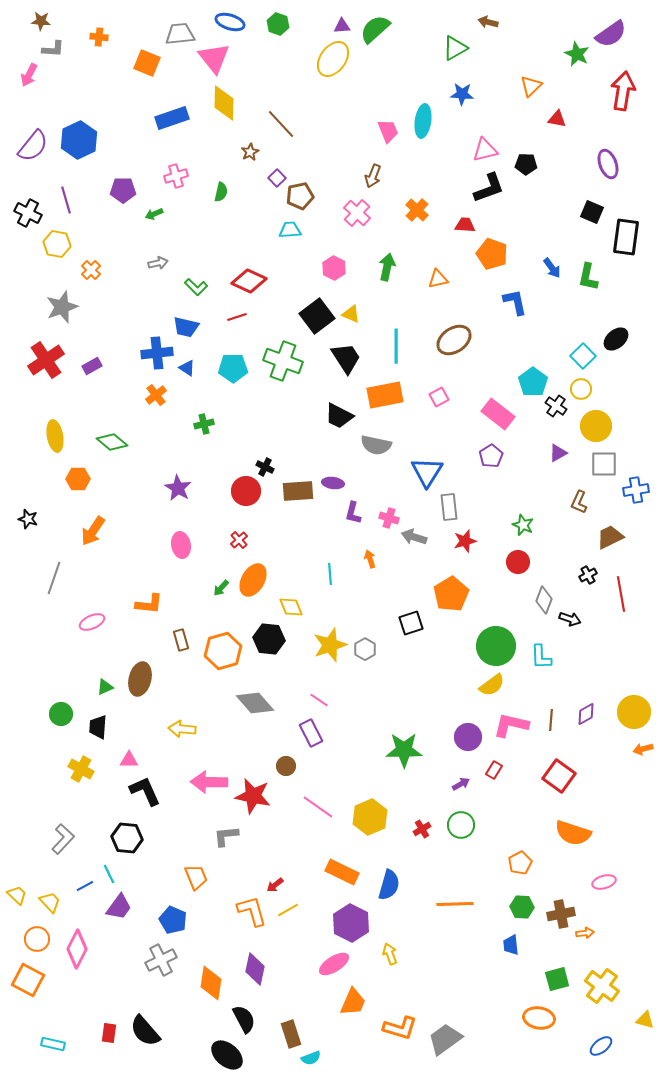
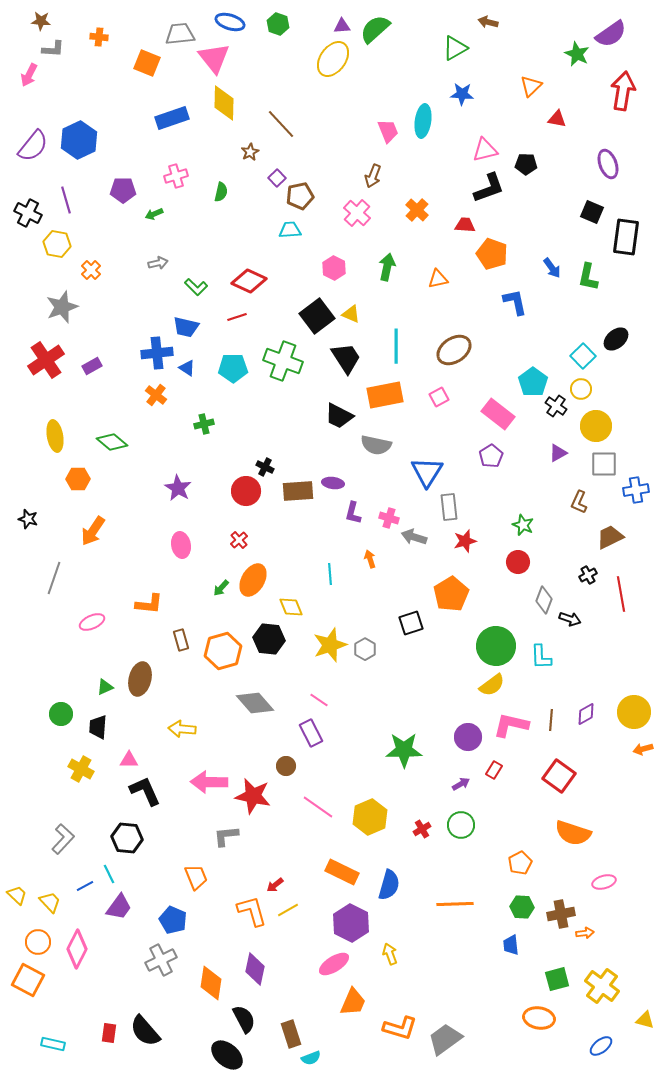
brown ellipse at (454, 340): moved 10 px down
orange cross at (156, 395): rotated 15 degrees counterclockwise
orange circle at (37, 939): moved 1 px right, 3 px down
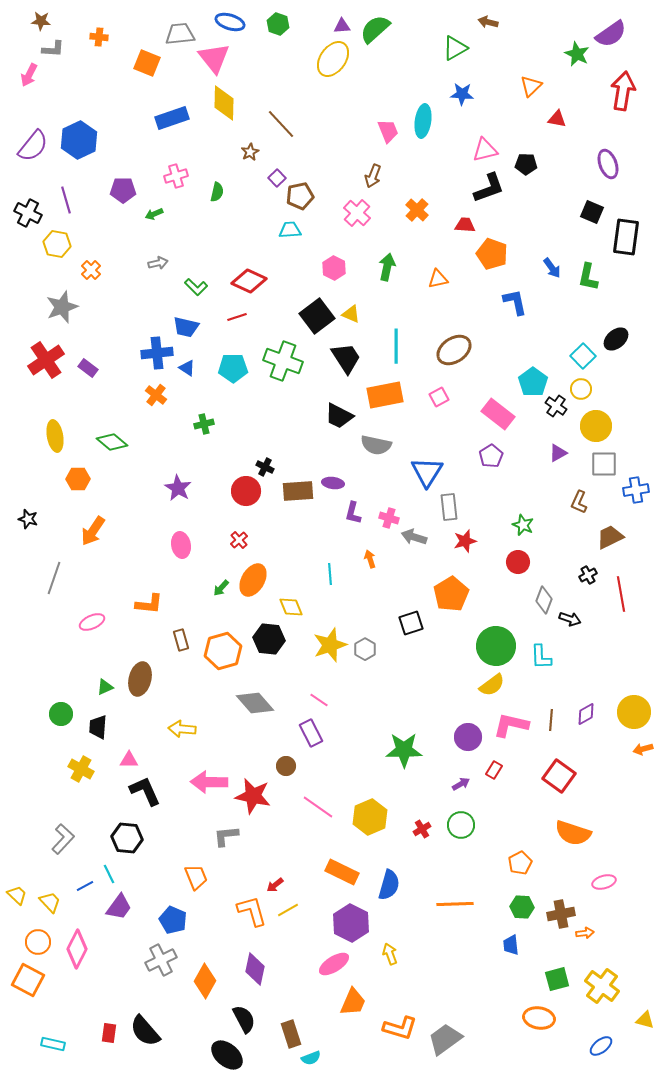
green semicircle at (221, 192): moved 4 px left
purple rectangle at (92, 366): moved 4 px left, 2 px down; rotated 66 degrees clockwise
orange diamond at (211, 983): moved 6 px left, 2 px up; rotated 20 degrees clockwise
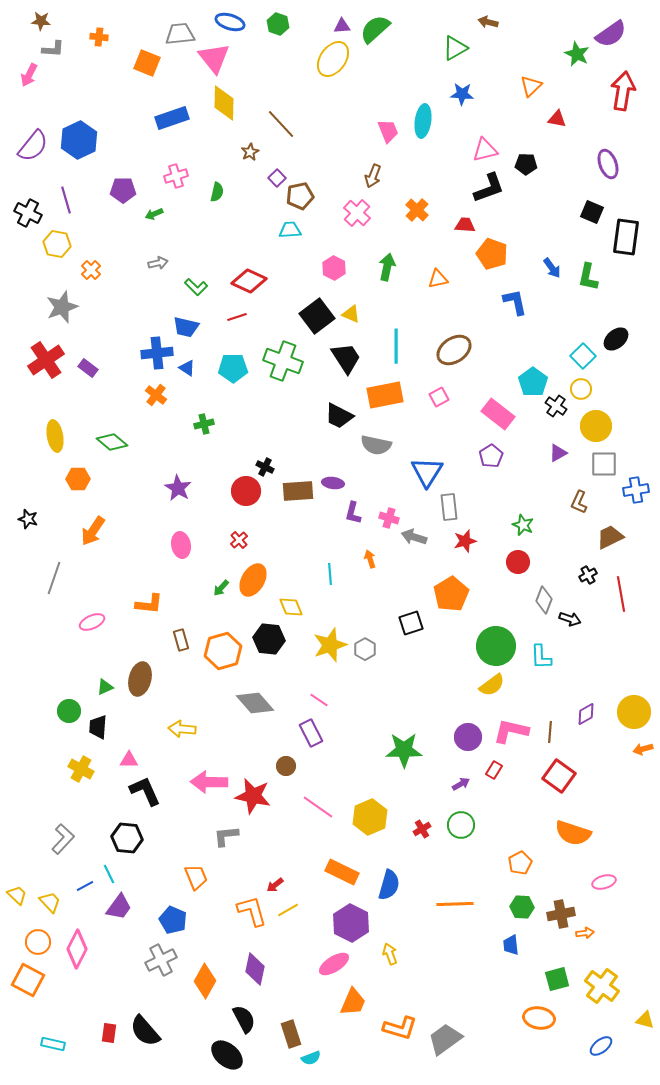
green circle at (61, 714): moved 8 px right, 3 px up
brown line at (551, 720): moved 1 px left, 12 px down
pink L-shape at (511, 725): moved 6 px down
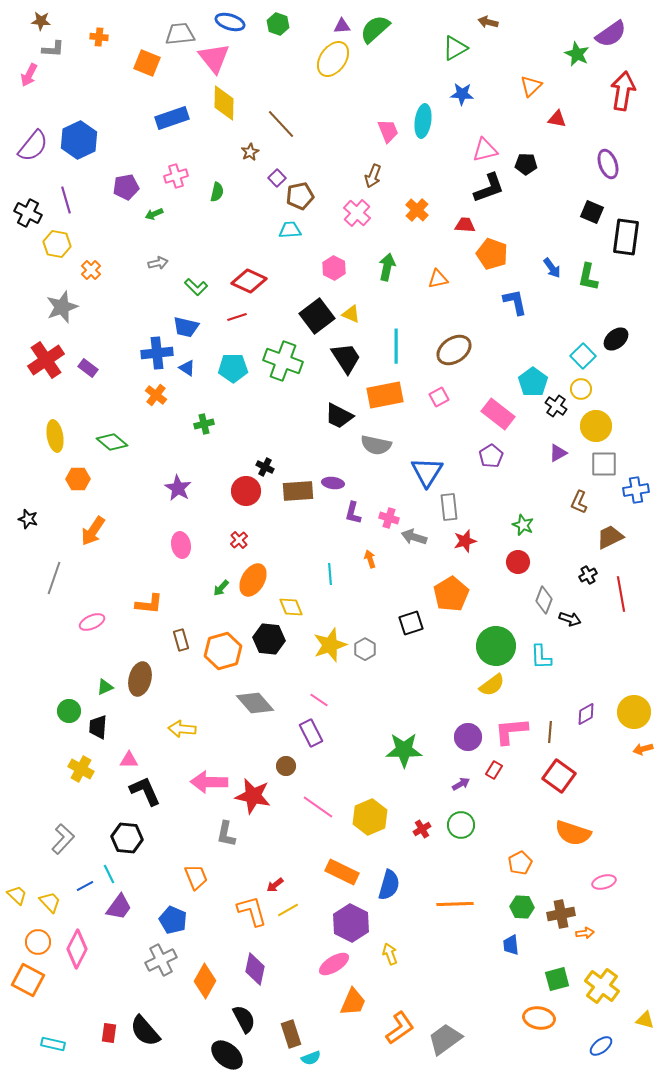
purple pentagon at (123, 190): moved 3 px right, 3 px up; rotated 10 degrees counterclockwise
pink L-shape at (511, 731): rotated 18 degrees counterclockwise
gray L-shape at (226, 836): moved 2 px up; rotated 72 degrees counterclockwise
orange L-shape at (400, 1028): rotated 52 degrees counterclockwise
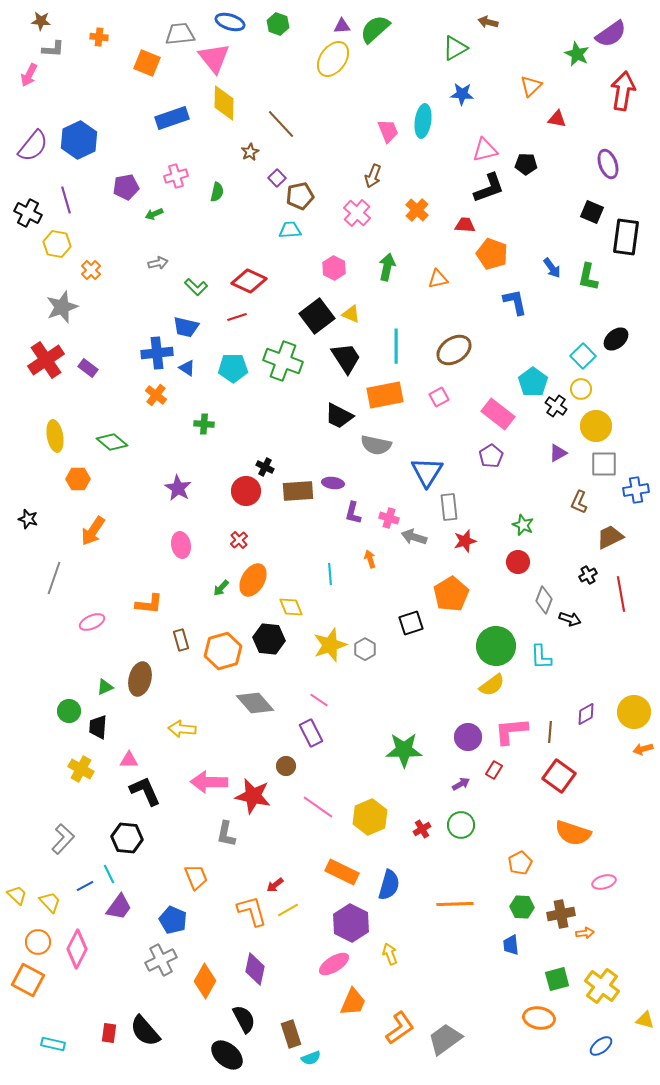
green cross at (204, 424): rotated 18 degrees clockwise
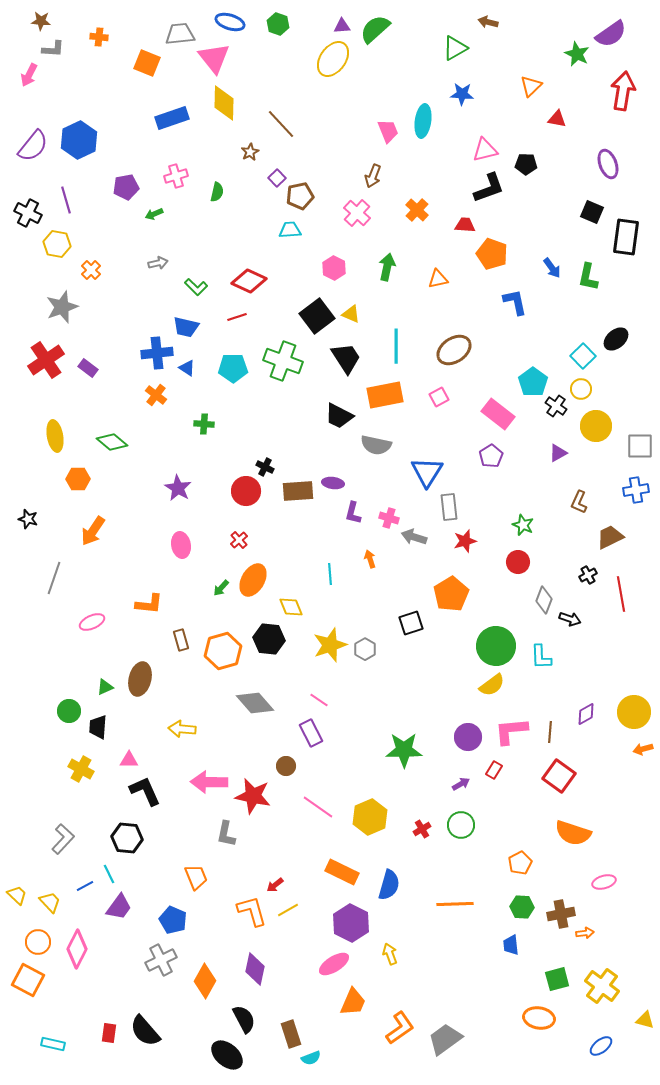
gray square at (604, 464): moved 36 px right, 18 px up
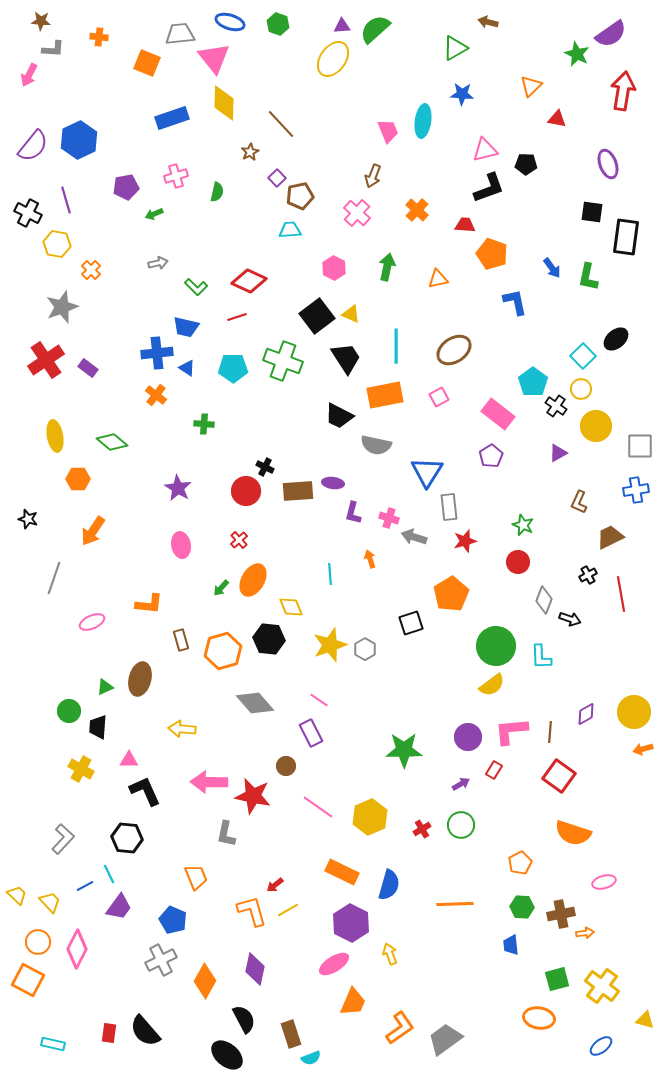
black square at (592, 212): rotated 15 degrees counterclockwise
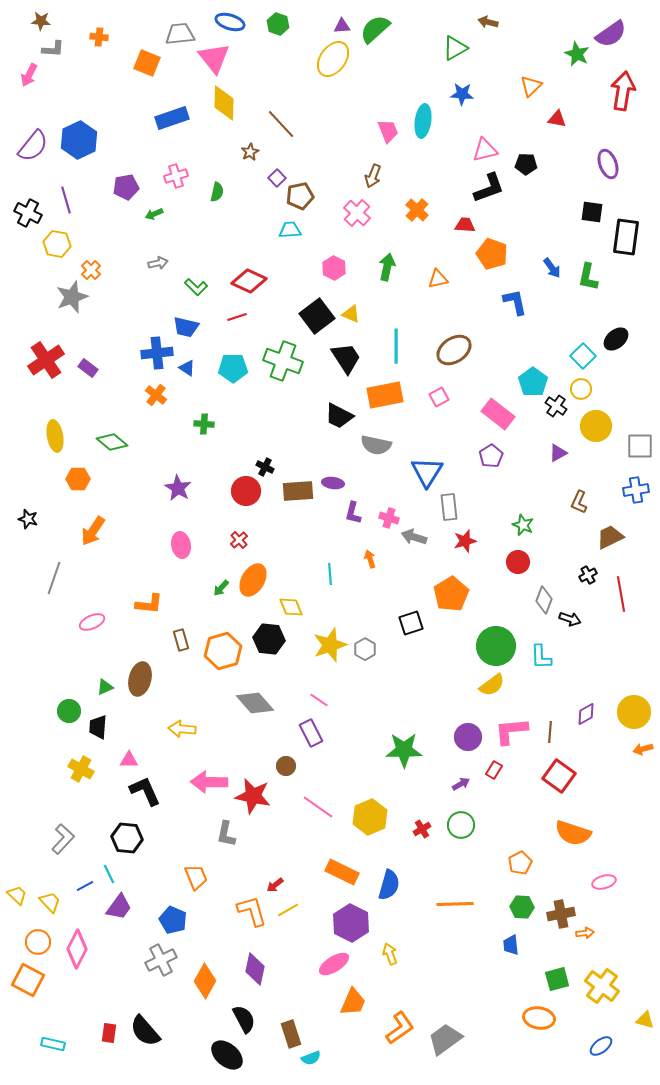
gray star at (62, 307): moved 10 px right, 10 px up
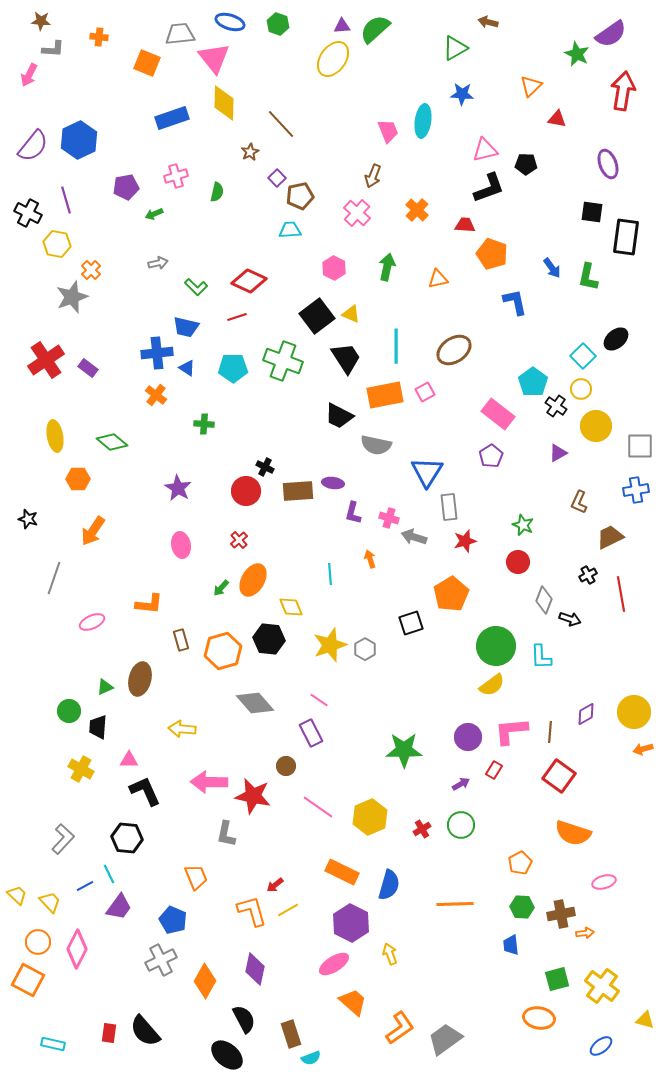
pink square at (439, 397): moved 14 px left, 5 px up
orange trapezoid at (353, 1002): rotated 72 degrees counterclockwise
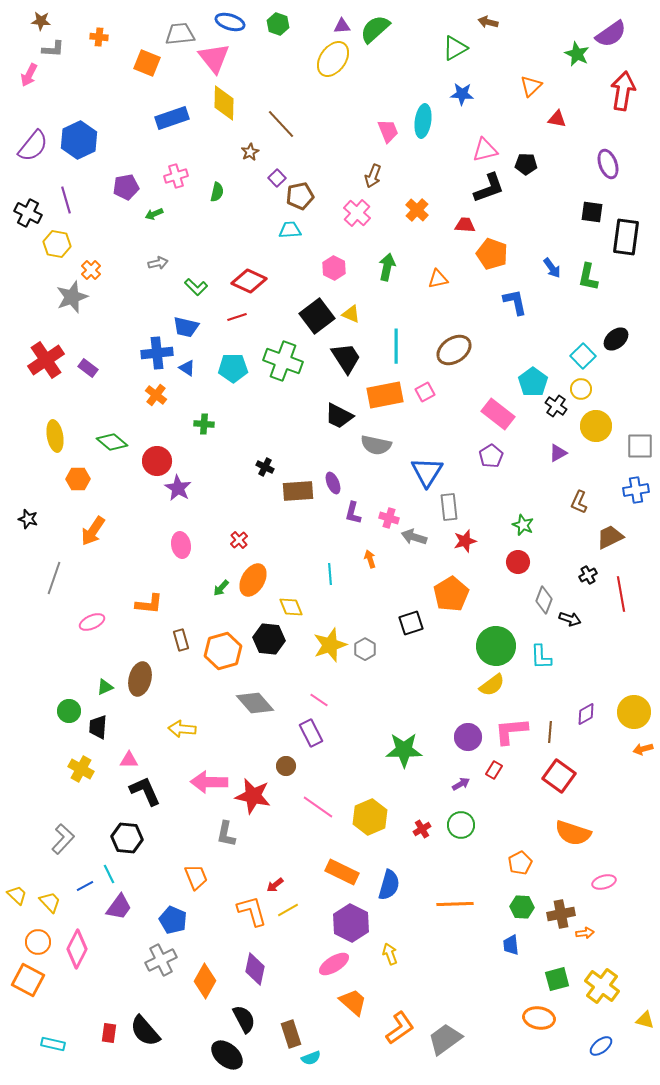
purple ellipse at (333, 483): rotated 60 degrees clockwise
red circle at (246, 491): moved 89 px left, 30 px up
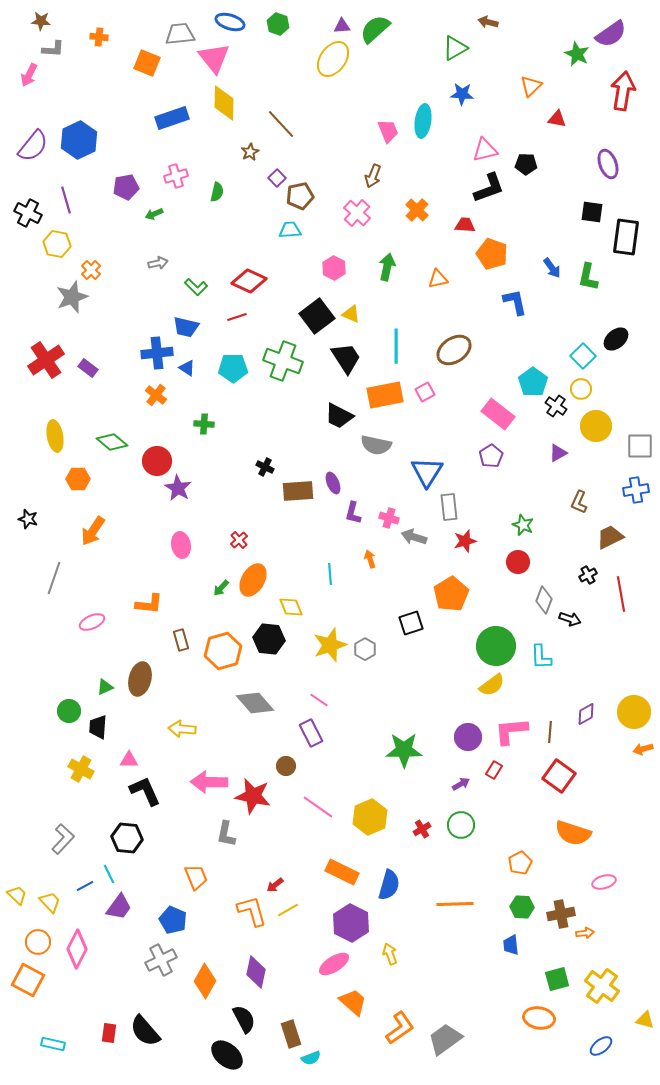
purple diamond at (255, 969): moved 1 px right, 3 px down
